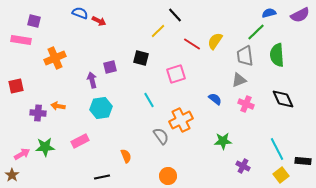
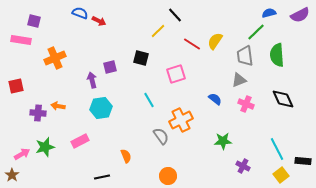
green star at (45, 147): rotated 12 degrees counterclockwise
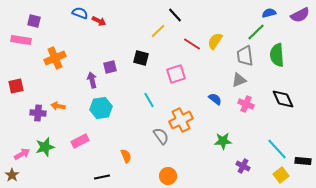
cyan line at (277, 149): rotated 15 degrees counterclockwise
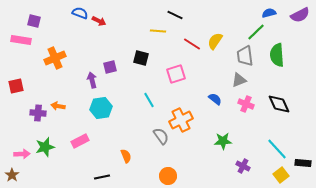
black line at (175, 15): rotated 21 degrees counterclockwise
yellow line at (158, 31): rotated 49 degrees clockwise
black diamond at (283, 99): moved 4 px left, 5 px down
pink arrow at (22, 154): rotated 28 degrees clockwise
black rectangle at (303, 161): moved 2 px down
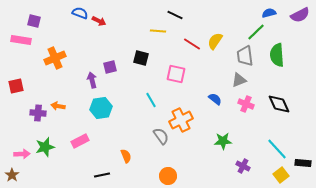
pink square at (176, 74): rotated 30 degrees clockwise
cyan line at (149, 100): moved 2 px right
black line at (102, 177): moved 2 px up
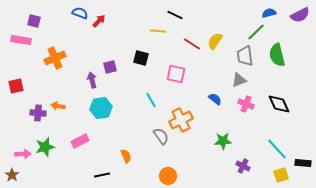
red arrow at (99, 21): rotated 72 degrees counterclockwise
green semicircle at (277, 55): rotated 10 degrees counterclockwise
pink arrow at (22, 154): moved 1 px right
yellow square at (281, 175): rotated 21 degrees clockwise
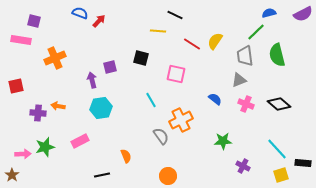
purple semicircle at (300, 15): moved 3 px right, 1 px up
black diamond at (279, 104): rotated 25 degrees counterclockwise
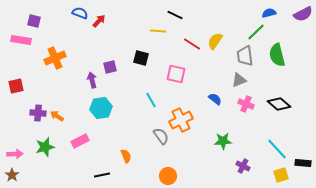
orange arrow at (58, 106): moved 1 px left, 10 px down; rotated 24 degrees clockwise
pink arrow at (23, 154): moved 8 px left
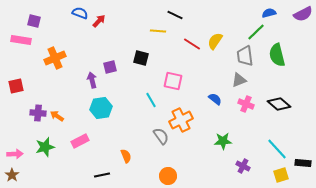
pink square at (176, 74): moved 3 px left, 7 px down
